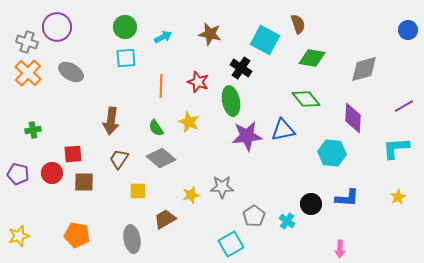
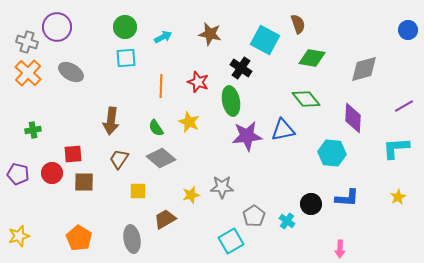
orange pentagon at (77, 235): moved 2 px right, 3 px down; rotated 20 degrees clockwise
cyan square at (231, 244): moved 3 px up
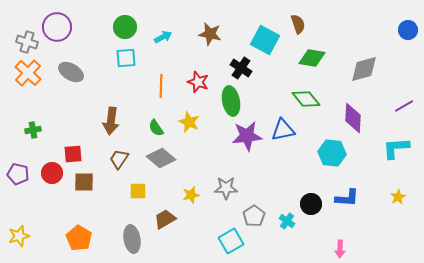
gray star at (222, 187): moved 4 px right, 1 px down
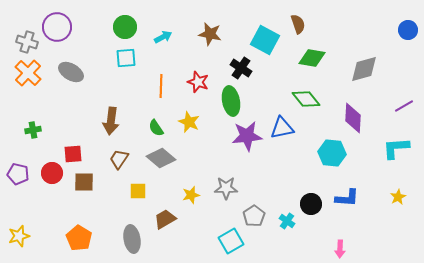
blue triangle at (283, 130): moved 1 px left, 2 px up
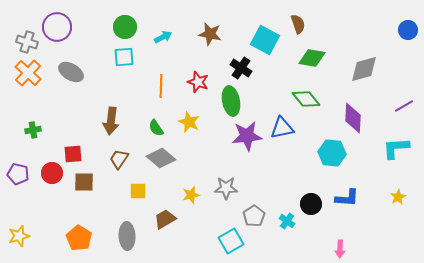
cyan square at (126, 58): moved 2 px left, 1 px up
gray ellipse at (132, 239): moved 5 px left, 3 px up; rotated 8 degrees clockwise
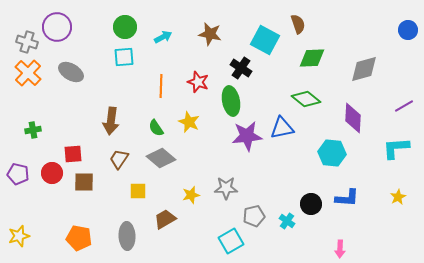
green diamond at (312, 58): rotated 12 degrees counterclockwise
green diamond at (306, 99): rotated 12 degrees counterclockwise
gray pentagon at (254, 216): rotated 20 degrees clockwise
orange pentagon at (79, 238): rotated 20 degrees counterclockwise
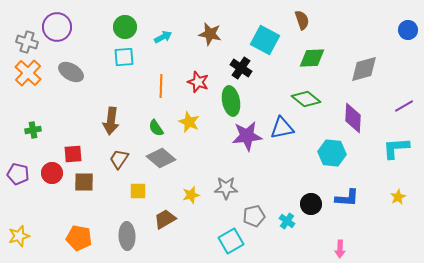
brown semicircle at (298, 24): moved 4 px right, 4 px up
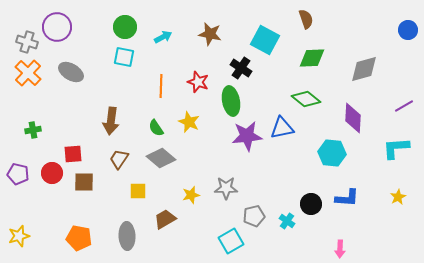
brown semicircle at (302, 20): moved 4 px right, 1 px up
cyan square at (124, 57): rotated 15 degrees clockwise
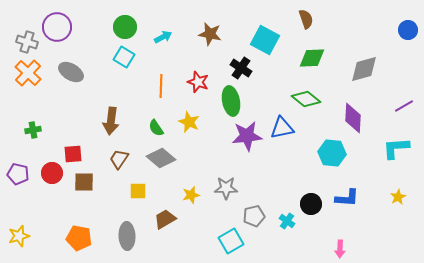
cyan square at (124, 57): rotated 20 degrees clockwise
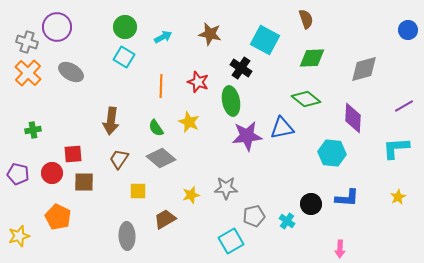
orange pentagon at (79, 238): moved 21 px left, 21 px up; rotated 15 degrees clockwise
